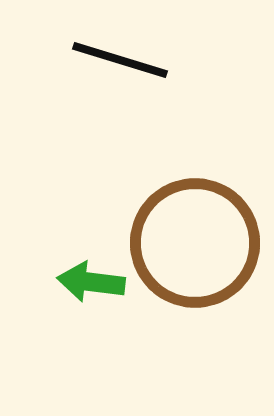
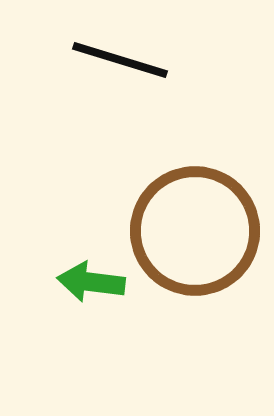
brown circle: moved 12 px up
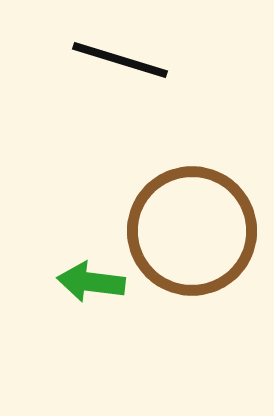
brown circle: moved 3 px left
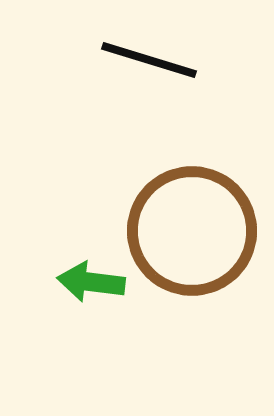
black line: moved 29 px right
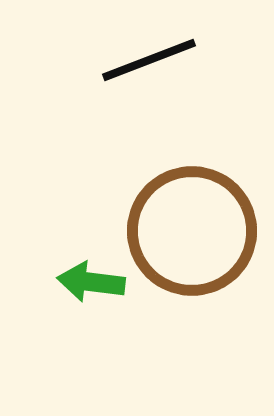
black line: rotated 38 degrees counterclockwise
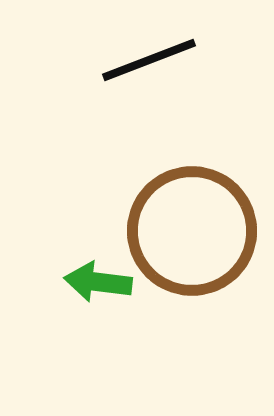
green arrow: moved 7 px right
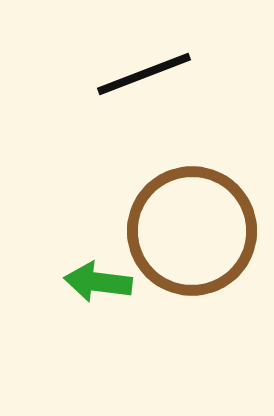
black line: moved 5 px left, 14 px down
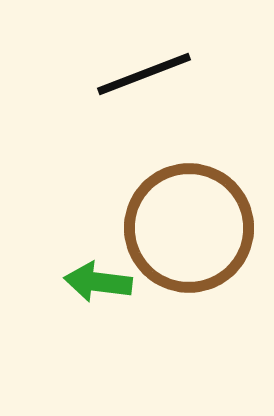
brown circle: moved 3 px left, 3 px up
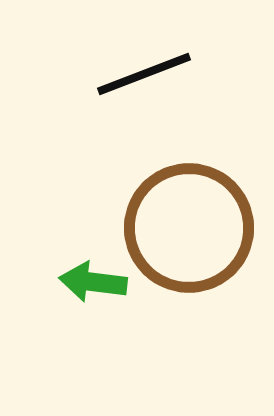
green arrow: moved 5 px left
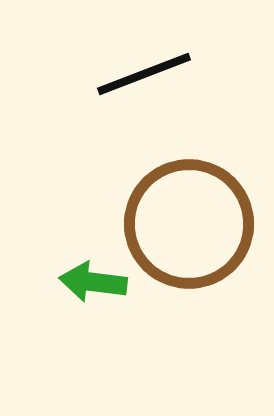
brown circle: moved 4 px up
